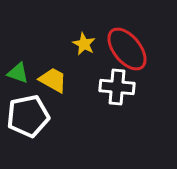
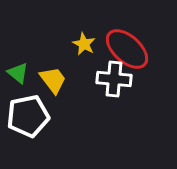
red ellipse: rotated 9 degrees counterclockwise
green triangle: rotated 20 degrees clockwise
yellow trapezoid: rotated 24 degrees clockwise
white cross: moved 3 px left, 8 px up
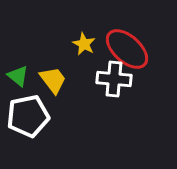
green triangle: moved 3 px down
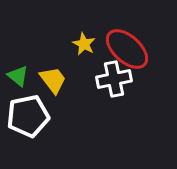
white cross: rotated 16 degrees counterclockwise
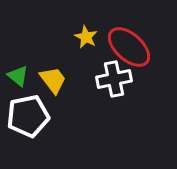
yellow star: moved 2 px right, 7 px up
red ellipse: moved 2 px right, 2 px up
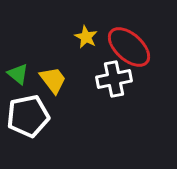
green triangle: moved 2 px up
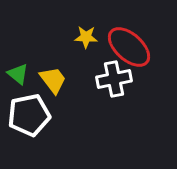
yellow star: rotated 25 degrees counterclockwise
white pentagon: moved 1 px right, 1 px up
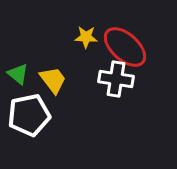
red ellipse: moved 4 px left
white cross: moved 2 px right; rotated 20 degrees clockwise
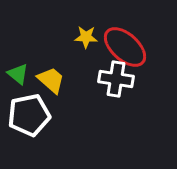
yellow trapezoid: moved 2 px left; rotated 12 degrees counterclockwise
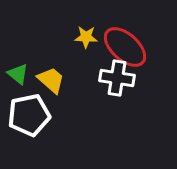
white cross: moved 1 px right, 1 px up
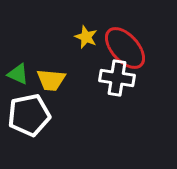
yellow star: rotated 20 degrees clockwise
red ellipse: moved 1 px down; rotated 6 degrees clockwise
green triangle: rotated 15 degrees counterclockwise
yellow trapezoid: rotated 144 degrees clockwise
